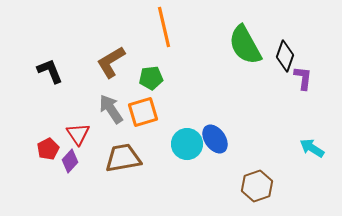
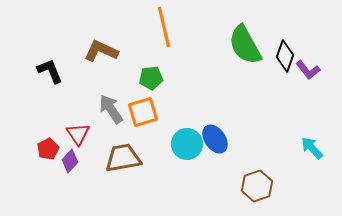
brown L-shape: moved 10 px left, 11 px up; rotated 56 degrees clockwise
purple L-shape: moved 5 px right, 8 px up; rotated 135 degrees clockwise
cyan arrow: rotated 15 degrees clockwise
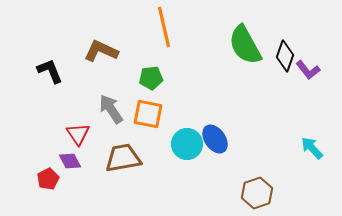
orange square: moved 5 px right, 2 px down; rotated 28 degrees clockwise
red pentagon: moved 30 px down
purple diamond: rotated 70 degrees counterclockwise
brown hexagon: moved 7 px down
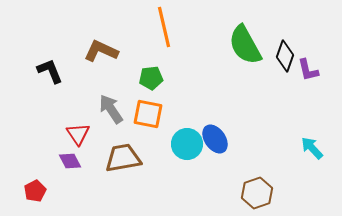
purple L-shape: rotated 25 degrees clockwise
red pentagon: moved 13 px left, 12 px down
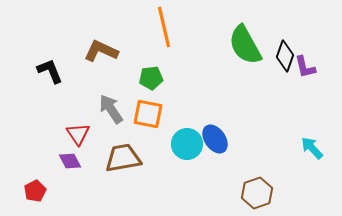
purple L-shape: moved 3 px left, 3 px up
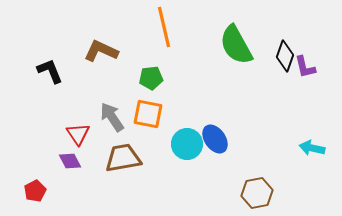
green semicircle: moved 9 px left
gray arrow: moved 1 px right, 8 px down
cyan arrow: rotated 35 degrees counterclockwise
brown hexagon: rotated 8 degrees clockwise
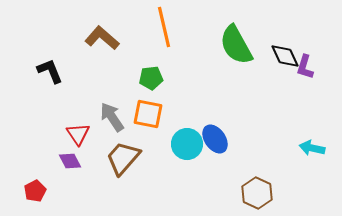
brown L-shape: moved 1 px right, 13 px up; rotated 16 degrees clockwise
black diamond: rotated 44 degrees counterclockwise
purple L-shape: rotated 30 degrees clockwise
brown trapezoid: rotated 39 degrees counterclockwise
brown hexagon: rotated 24 degrees counterclockwise
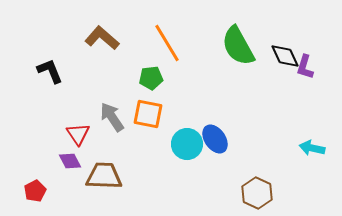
orange line: moved 3 px right, 16 px down; rotated 18 degrees counterclockwise
green semicircle: moved 2 px right, 1 px down
brown trapezoid: moved 19 px left, 18 px down; rotated 51 degrees clockwise
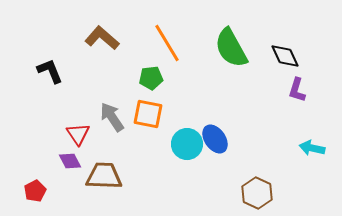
green semicircle: moved 7 px left, 2 px down
purple L-shape: moved 8 px left, 23 px down
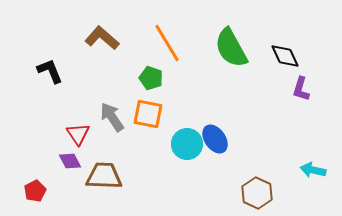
green pentagon: rotated 25 degrees clockwise
purple L-shape: moved 4 px right, 1 px up
cyan arrow: moved 1 px right, 22 px down
